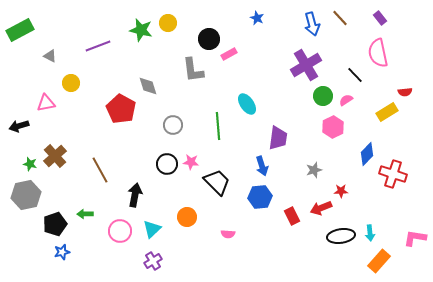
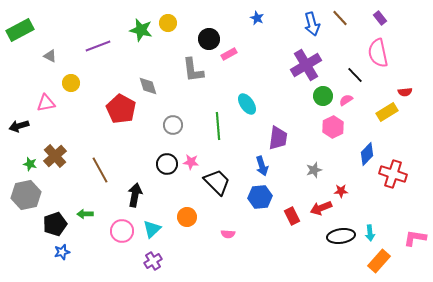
pink circle at (120, 231): moved 2 px right
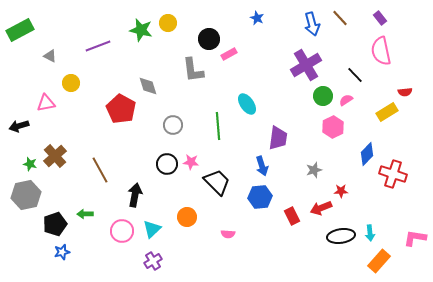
pink semicircle at (378, 53): moved 3 px right, 2 px up
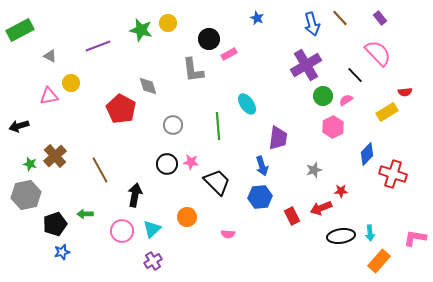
pink semicircle at (381, 51): moved 3 px left, 2 px down; rotated 148 degrees clockwise
pink triangle at (46, 103): moved 3 px right, 7 px up
